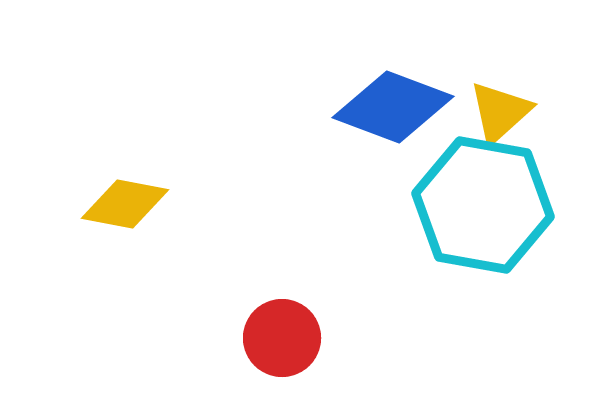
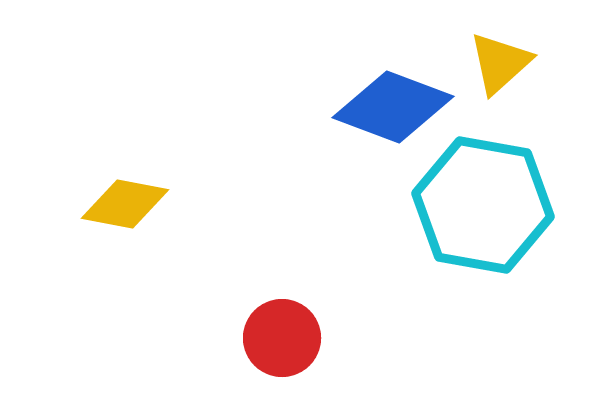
yellow triangle: moved 49 px up
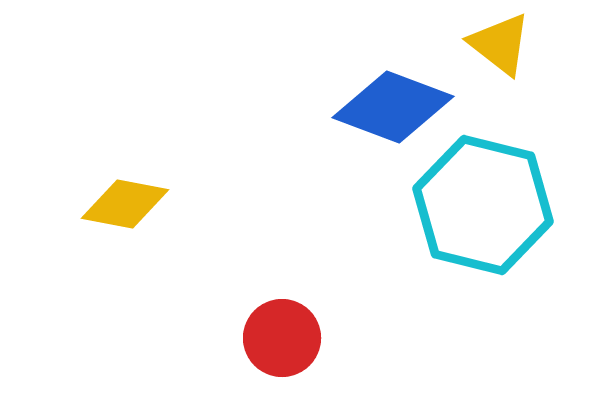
yellow triangle: moved 19 px up; rotated 40 degrees counterclockwise
cyan hexagon: rotated 4 degrees clockwise
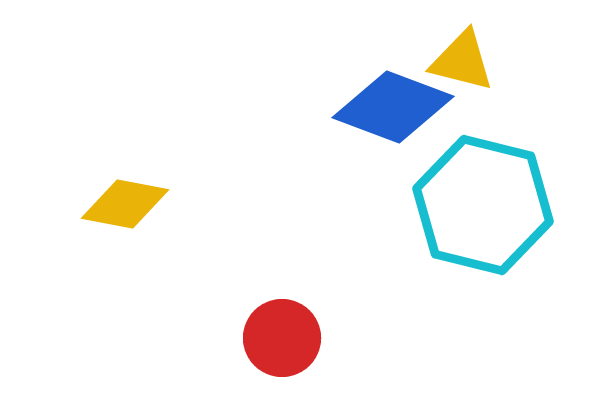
yellow triangle: moved 38 px left, 17 px down; rotated 24 degrees counterclockwise
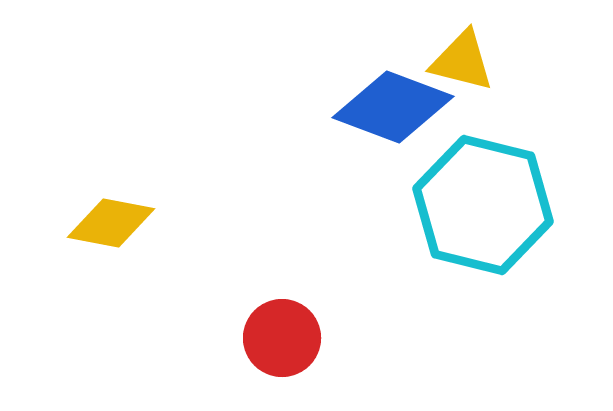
yellow diamond: moved 14 px left, 19 px down
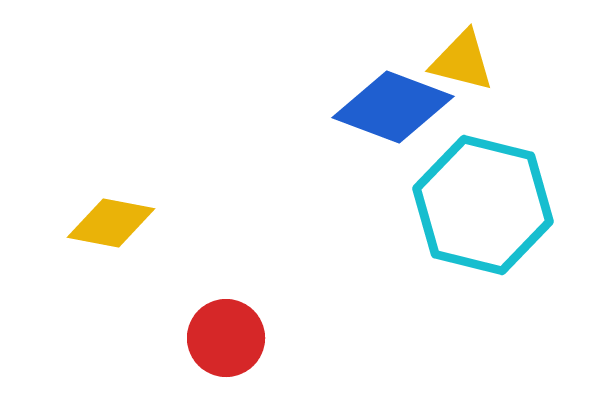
red circle: moved 56 px left
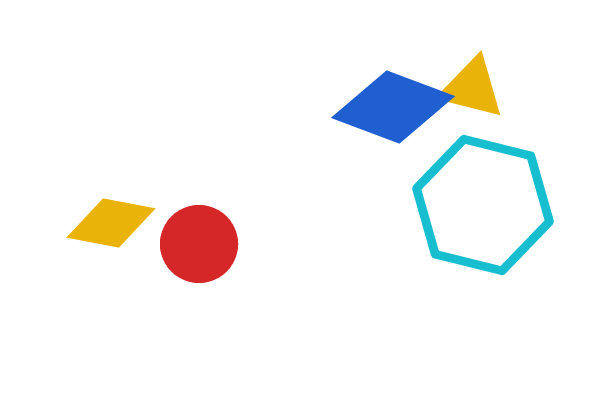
yellow triangle: moved 10 px right, 27 px down
red circle: moved 27 px left, 94 px up
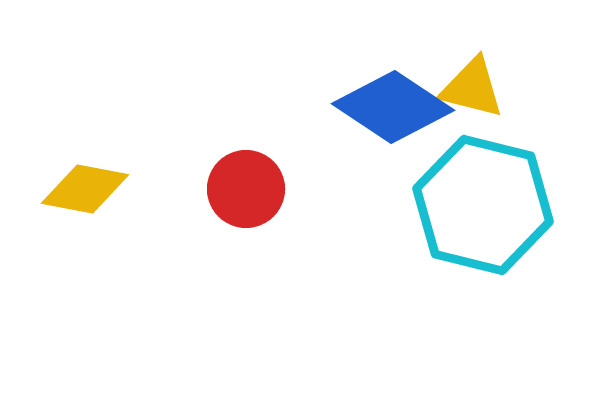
blue diamond: rotated 13 degrees clockwise
yellow diamond: moved 26 px left, 34 px up
red circle: moved 47 px right, 55 px up
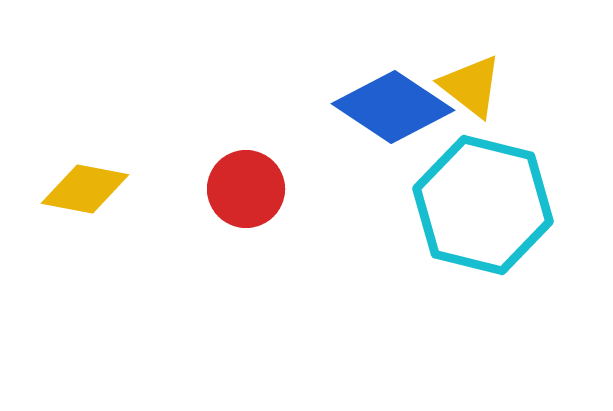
yellow triangle: moved 1 px left, 2 px up; rotated 24 degrees clockwise
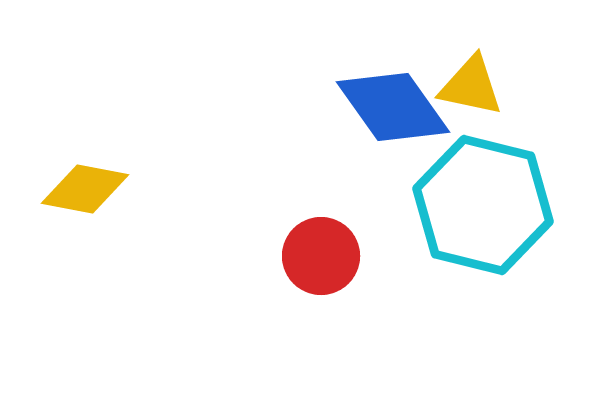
yellow triangle: rotated 26 degrees counterclockwise
blue diamond: rotated 21 degrees clockwise
red circle: moved 75 px right, 67 px down
